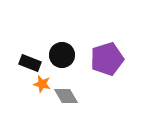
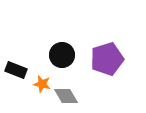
black rectangle: moved 14 px left, 7 px down
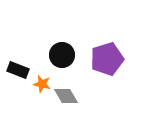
black rectangle: moved 2 px right
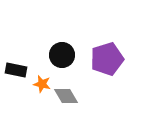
black rectangle: moved 2 px left; rotated 10 degrees counterclockwise
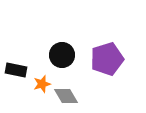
orange star: rotated 30 degrees counterclockwise
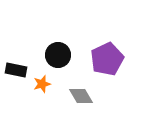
black circle: moved 4 px left
purple pentagon: rotated 8 degrees counterclockwise
gray diamond: moved 15 px right
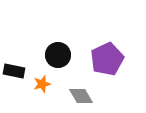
black rectangle: moved 2 px left, 1 px down
